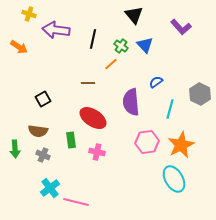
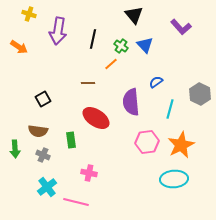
purple arrow: moved 2 px right, 1 px down; rotated 88 degrees counterclockwise
red ellipse: moved 3 px right
pink cross: moved 8 px left, 21 px down
cyan ellipse: rotated 64 degrees counterclockwise
cyan cross: moved 3 px left, 1 px up
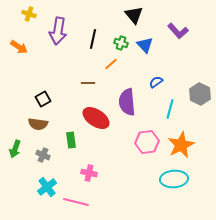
purple L-shape: moved 3 px left, 4 px down
green cross: moved 3 px up; rotated 16 degrees counterclockwise
purple semicircle: moved 4 px left
brown semicircle: moved 7 px up
green arrow: rotated 24 degrees clockwise
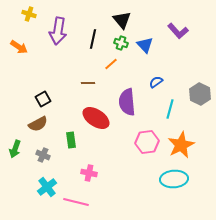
black triangle: moved 12 px left, 5 px down
brown semicircle: rotated 36 degrees counterclockwise
